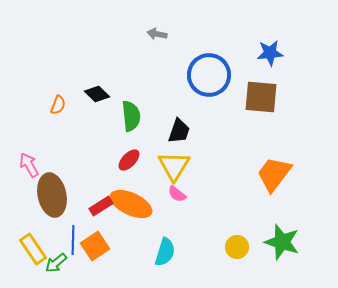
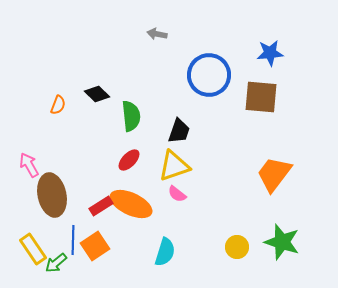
yellow triangle: rotated 40 degrees clockwise
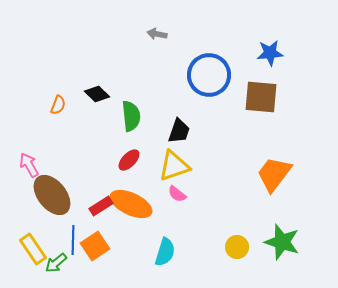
brown ellipse: rotated 27 degrees counterclockwise
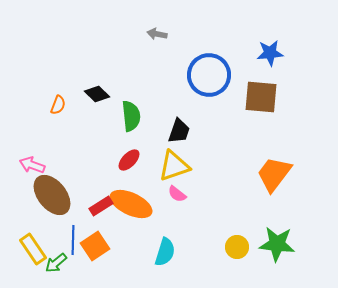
pink arrow: moved 3 px right; rotated 40 degrees counterclockwise
green star: moved 5 px left, 2 px down; rotated 12 degrees counterclockwise
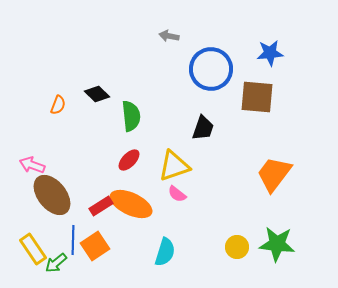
gray arrow: moved 12 px right, 2 px down
blue circle: moved 2 px right, 6 px up
brown square: moved 4 px left
black trapezoid: moved 24 px right, 3 px up
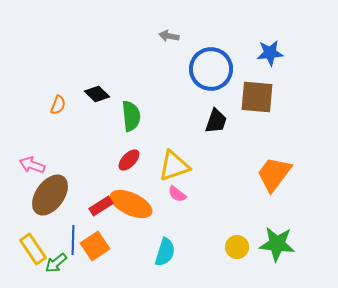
black trapezoid: moved 13 px right, 7 px up
brown ellipse: moved 2 px left; rotated 75 degrees clockwise
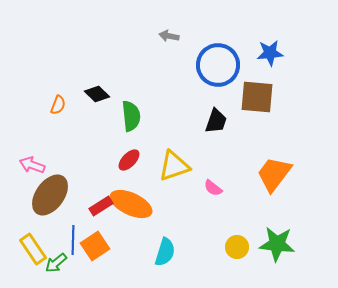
blue circle: moved 7 px right, 4 px up
pink semicircle: moved 36 px right, 6 px up
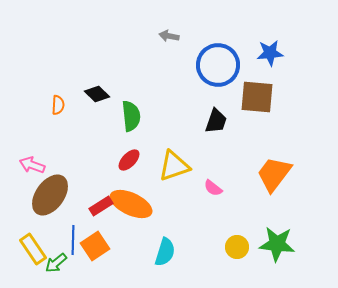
orange semicircle: rotated 18 degrees counterclockwise
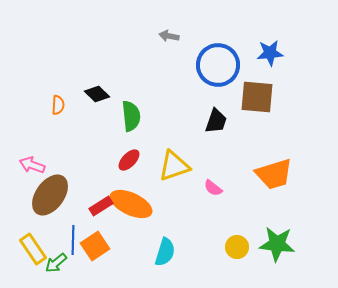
orange trapezoid: rotated 144 degrees counterclockwise
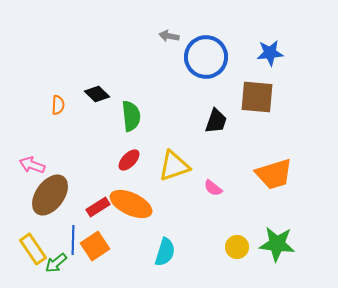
blue circle: moved 12 px left, 8 px up
red rectangle: moved 3 px left, 1 px down
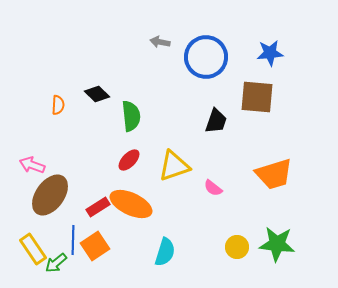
gray arrow: moved 9 px left, 6 px down
